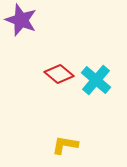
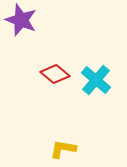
red diamond: moved 4 px left
yellow L-shape: moved 2 px left, 4 px down
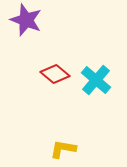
purple star: moved 5 px right
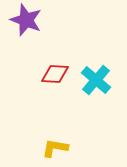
red diamond: rotated 36 degrees counterclockwise
yellow L-shape: moved 8 px left, 1 px up
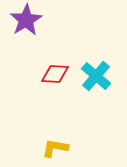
purple star: rotated 20 degrees clockwise
cyan cross: moved 4 px up
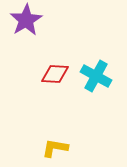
cyan cross: rotated 12 degrees counterclockwise
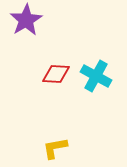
red diamond: moved 1 px right
yellow L-shape: rotated 20 degrees counterclockwise
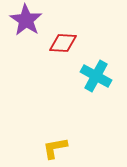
purple star: rotated 8 degrees counterclockwise
red diamond: moved 7 px right, 31 px up
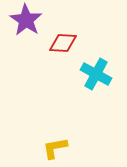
cyan cross: moved 2 px up
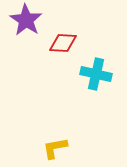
cyan cross: rotated 16 degrees counterclockwise
